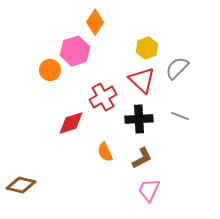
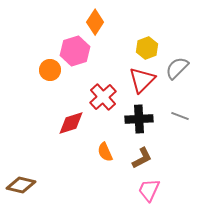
red triangle: rotated 32 degrees clockwise
red cross: rotated 12 degrees counterclockwise
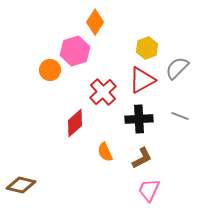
red triangle: rotated 16 degrees clockwise
red cross: moved 5 px up
red diamond: moved 4 px right; rotated 24 degrees counterclockwise
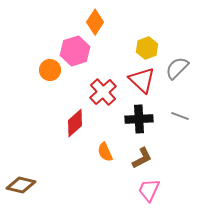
red triangle: rotated 48 degrees counterclockwise
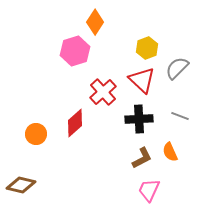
orange circle: moved 14 px left, 64 px down
orange semicircle: moved 65 px right
